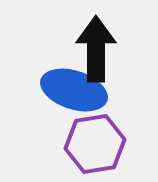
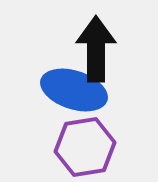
purple hexagon: moved 10 px left, 3 px down
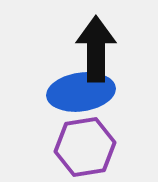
blue ellipse: moved 7 px right, 2 px down; rotated 26 degrees counterclockwise
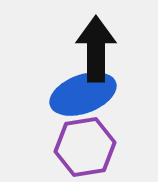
blue ellipse: moved 2 px right, 2 px down; rotated 12 degrees counterclockwise
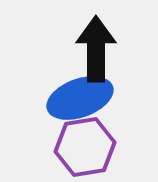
blue ellipse: moved 3 px left, 4 px down
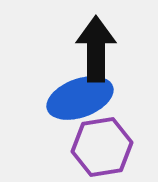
purple hexagon: moved 17 px right
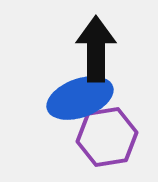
purple hexagon: moved 5 px right, 10 px up
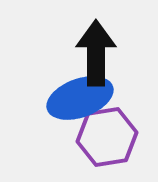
black arrow: moved 4 px down
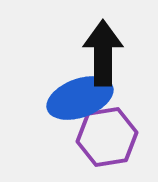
black arrow: moved 7 px right
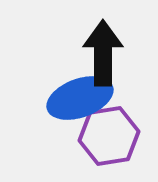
purple hexagon: moved 2 px right, 1 px up
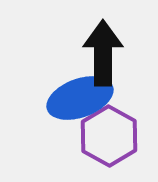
purple hexagon: rotated 22 degrees counterclockwise
